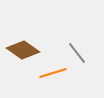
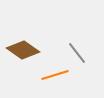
orange line: moved 2 px right, 2 px down
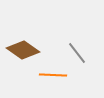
orange line: moved 2 px left; rotated 20 degrees clockwise
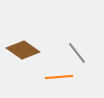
orange line: moved 6 px right, 2 px down; rotated 8 degrees counterclockwise
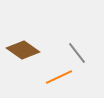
orange line: rotated 20 degrees counterclockwise
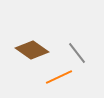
brown diamond: moved 9 px right
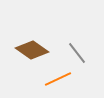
orange line: moved 1 px left, 2 px down
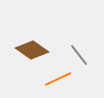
gray line: moved 2 px right, 2 px down
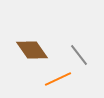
brown diamond: rotated 20 degrees clockwise
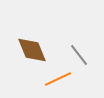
brown diamond: rotated 12 degrees clockwise
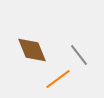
orange line: rotated 12 degrees counterclockwise
